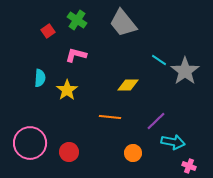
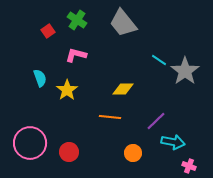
cyan semicircle: rotated 24 degrees counterclockwise
yellow diamond: moved 5 px left, 4 px down
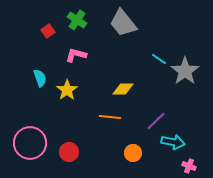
cyan line: moved 1 px up
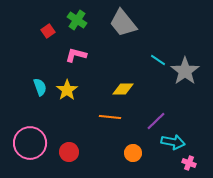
cyan line: moved 1 px left, 1 px down
cyan semicircle: moved 9 px down
pink cross: moved 3 px up
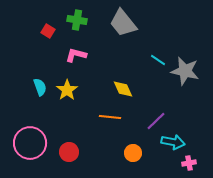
green cross: rotated 24 degrees counterclockwise
red square: rotated 24 degrees counterclockwise
gray star: rotated 24 degrees counterclockwise
yellow diamond: rotated 65 degrees clockwise
pink cross: rotated 32 degrees counterclockwise
